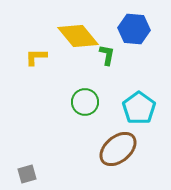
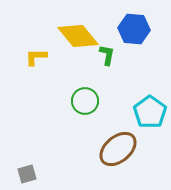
green circle: moved 1 px up
cyan pentagon: moved 11 px right, 4 px down
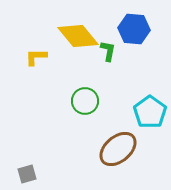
green L-shape: moved 1 px right, 4 px up
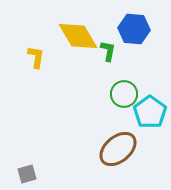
yellow diamond: rotated 9 degrees clockwise
yellow L-shape: rotated 100 degrees clockwise
green circle: moved 39 px right, 7 px up
